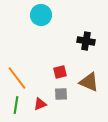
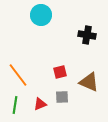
black cross: moved 1 px right, 6 px up
orange line: moved 1 px right, 3 px up
gray square: moved 1 px right, 3 px down
green line: moved 1 px left
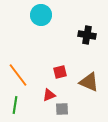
gray square: moved 12 px down
red triangle: moved 9 px right, 9 px up
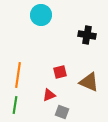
orange line: rotated 45 degrees clockwise
gray square: moved 3 px down; rotated 24 degrees clockwise
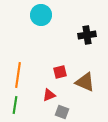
black cross: rotated 18 degrees counterclockwise
brown triangle: moved 4 px left
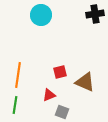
black cross: moved 8 px right, 21 px up
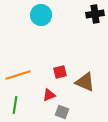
orange line: rotated 65 degrees clockwise
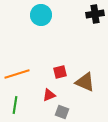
orange line: moved 1 px left, 1 px up
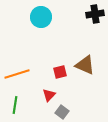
cyan circle: moved 2 px down
brown triangle: moved 17 px up
red triangle: rotated 24 degrees counterclockwise
gray square: rotated 16 degrees clockwise
